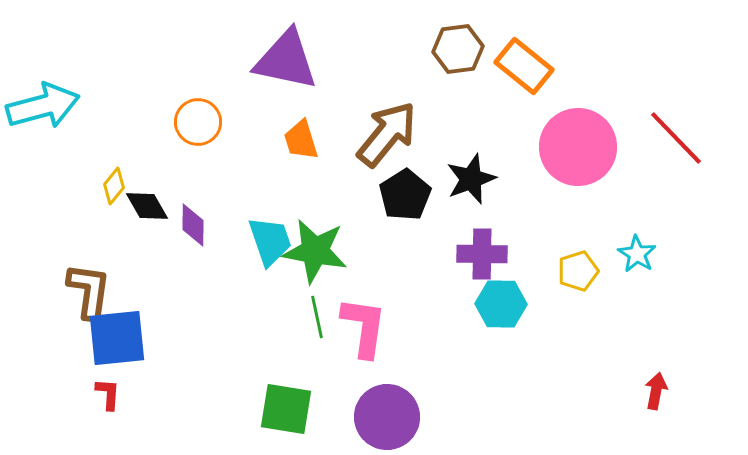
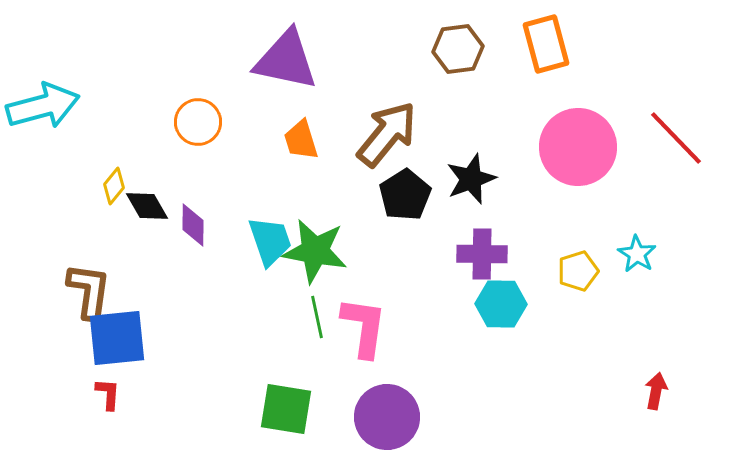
orange rectangle: moved 22 px right, 22 px up; rotated 36 degrees clockwise
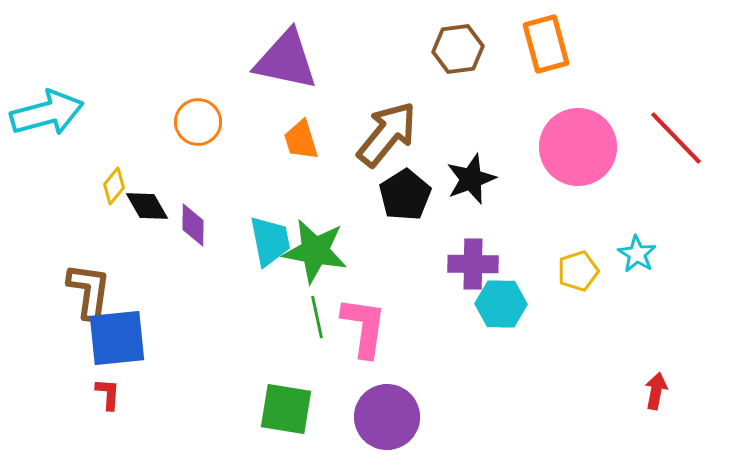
cyan arrow: moved 4 px right, 7 px down
cyan trapezoid: rotated 8 degrees clockwise
purple cross: moved 9 px left, 10 px down
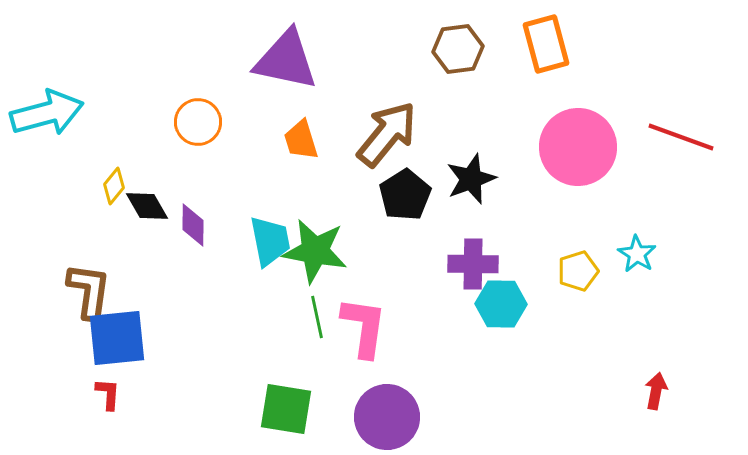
red line: moved 5 px right, 1 px up; rotated 26 degrees counterclockwise
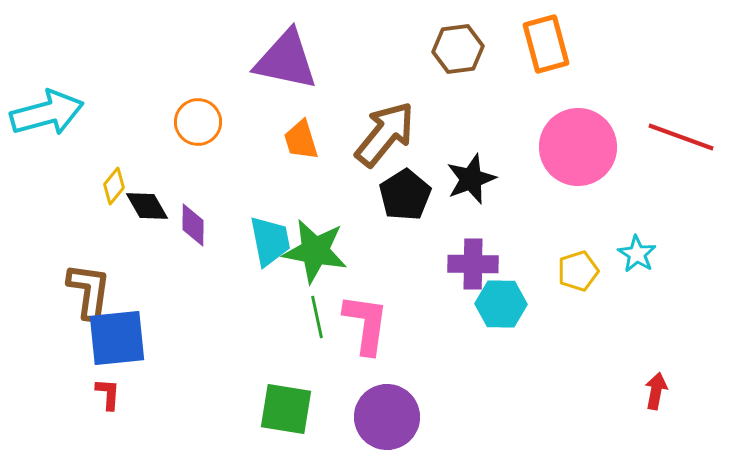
brown arrow: moved 2 px left
pink L-shape: moved 2 px right, 3 px up
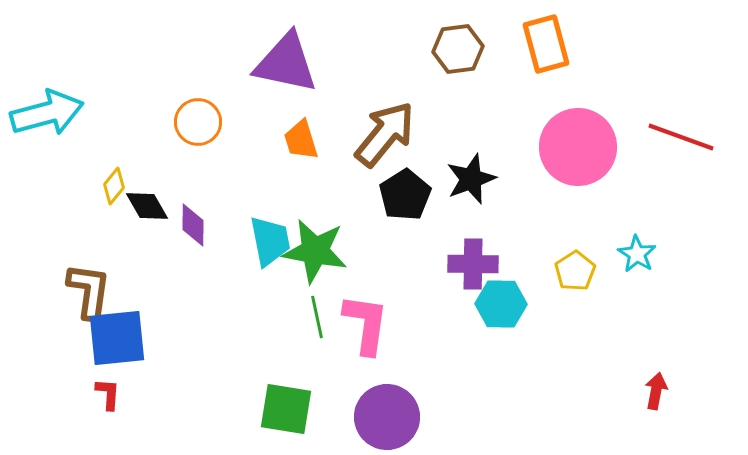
purple triangle: moved 3 px down
yellow pentagon: moved 3 px left; rotated 15 degrees counterclockwise
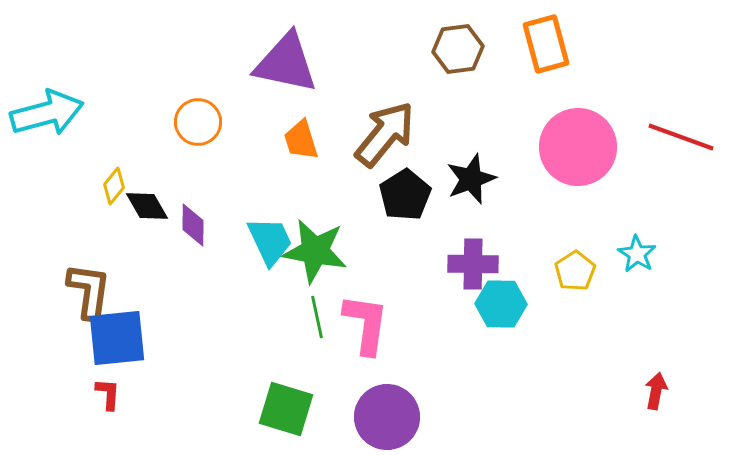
cyan trapezoid: rotated 14 degrees counterclockwise
green square: rotated 8 degrees clockwise
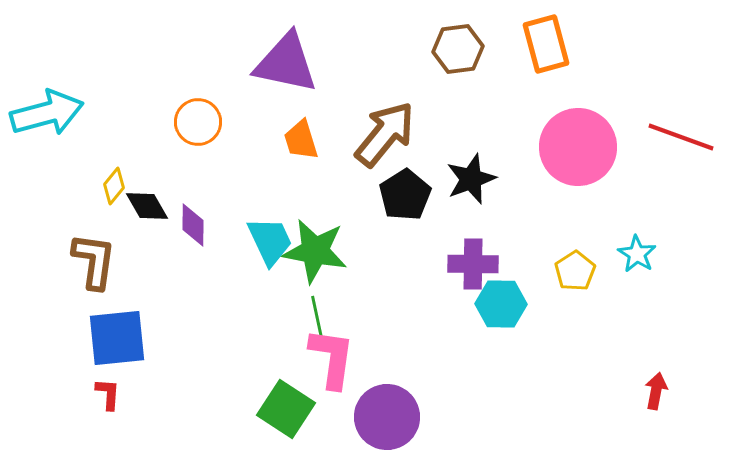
brown L-shape: moved 5 px right, 30 px up
pink L-shape: moved 34 px left, 34 px down
green square: rotated 16 degrees clockwise
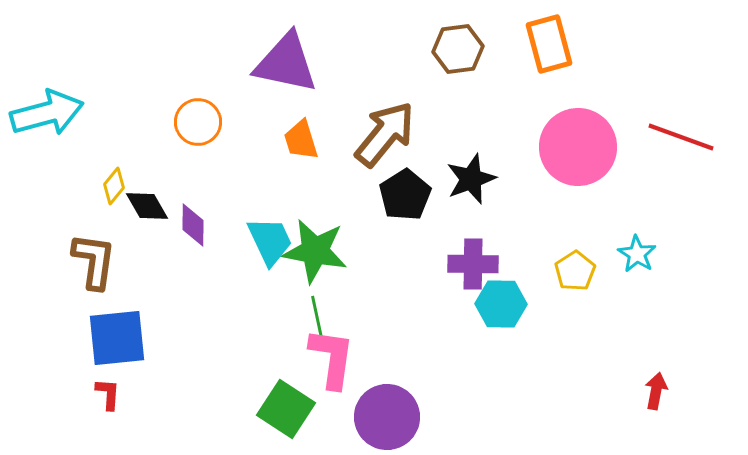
orange rectangle: moved 3 px right
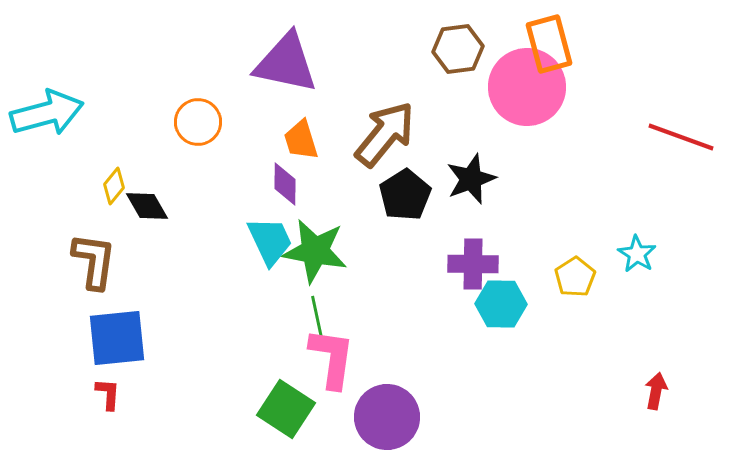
pink circle: moved 51 px left, 60 px up
purple diamond: moved 92 px right, 41 px up
yellow pentagon: moved 6 px down
